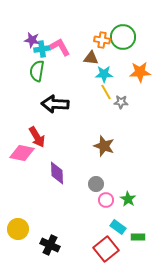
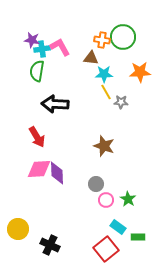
pink diamond: moved 17 px right, 16 px down; rotated 15 degrees counterclockwise
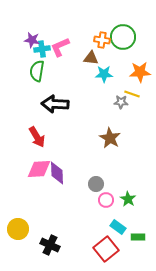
pink L-shape: rotated 85 degrees counterclockwise
yellow line: moved 26 px right, 2 px down; rotated 42 degrees counterclockwise
brown star: moved 6 px right, 8 px up; rotated 10 degrees clockwise
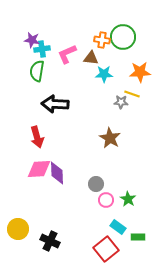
pink L-shape: moved 7 px right, 7 px down
red arrow: rotated 15 degrees clockwise
black cross: moved 4 px up
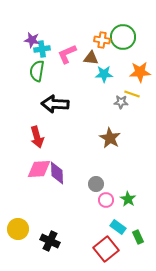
green rectangle: rotated 64 degrees clockwise
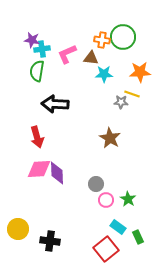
black cross: rotated 18 degrees counterclockwise
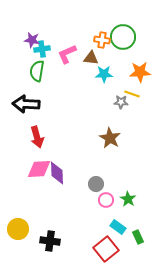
black arrow: moved 29 px left
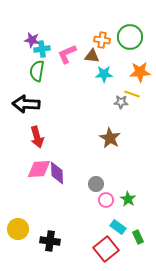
green circle: moved 7 px right
brown triangle: moved 1 px right, 2 px up
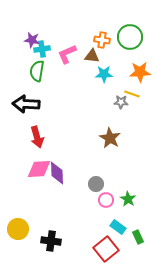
black cross: moved 1 px right
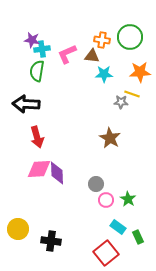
red square: moved 4 px down
